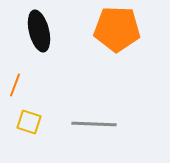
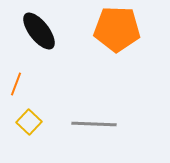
black ellipse: rotated 24 degrees counterclockwise
orange line: moved 1 px right, 1 px up
yellow square: rotated 25 degrees clockwise
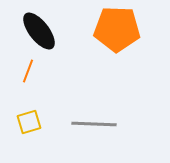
orange line: moved 12 px right, 13 px up
yellow square: rotated 30 degrees clockwise
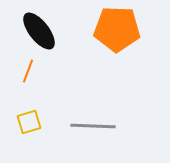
gray line: moved 1 px left, 2 px down
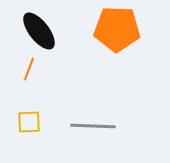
orange line: moved 1 px right, 2 px up
yellow square: rotated 15 degrees clockwise
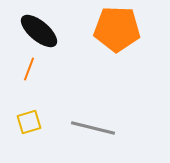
black ellipse: rotated 12 degrees counterclockwise
yellow square: rotated 15 degrees counterclockwise
gray line: moved 2 px down; rotated 12 degrees clockwise
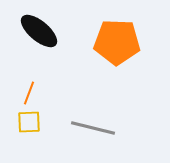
orange pentagon: moved 13 px down
orange line: moved 24 px down
yellow square: rotated 15 degrees clockwise
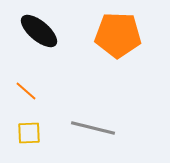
orange pentagon: moved 1 px right, 7 px up
orange line: moved 3 px left, 2 px up; rotated 70 degrees counterclockwise
yellow square: moved 11 px down
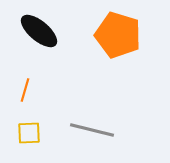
orange pentagon: rotated 15 degrees clockwise
orange line: moved 1 px left, 1 px up; rotated 65 degrees clockwise
gray line: moved 1 px left, 2 px down
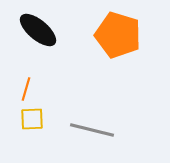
black ellipse: moved 1 px left, 1 px up
orange line: moved 1 px right, 1 px up
yellow square: moved 3 px right, 14 px up
